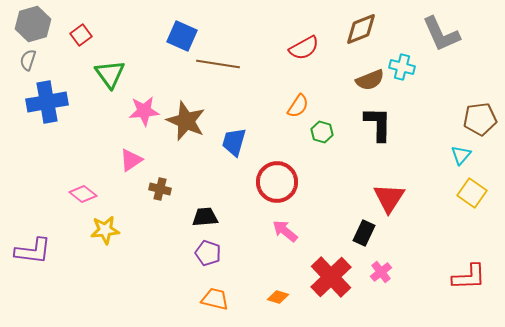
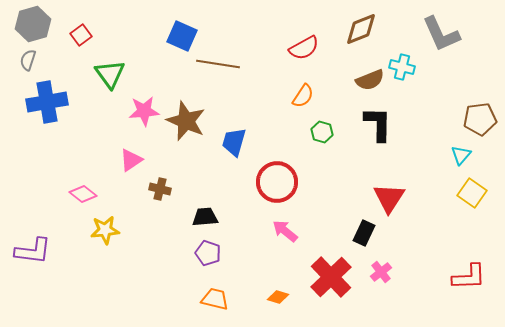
orange semicircle: moved 5 px right, 10 px up
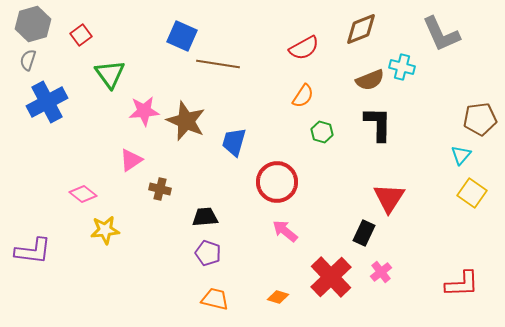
blue cross: rotated 18 degrees counterclockwise
red L-shape: moved 7 px left, 7 px down
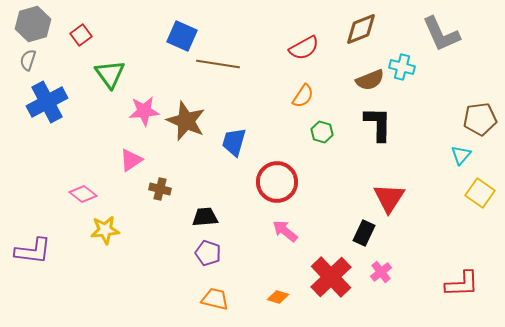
yellow square: moved 8 px right
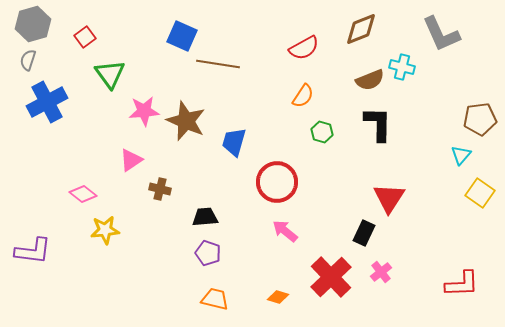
red square: moved 4 px right, 2 px down
